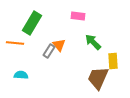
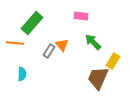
pink rectangle: moved 3 px right
green rectangle: rotated 10 degrees clockwise
orange triangle: moved 3 px right
yellow rectangle: rotated 35 degrees clockwise
cyan semicircle: moved 1 px right, 1 px up; rotated 88 degrees clockwise
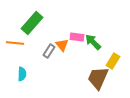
pink rectangle: moved 4 px left, 21 px down
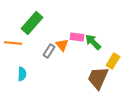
orange line: moved 2 px left
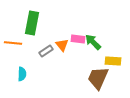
green rectangle: rotated 30 degrees counterclockwise
pink rectangle: moved 1 px right, 2 px down
gray rectangle: moved 3 px left; rotated 24 degrees clockwise
yellow rectangle: rotated 63 degrees clockwise
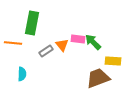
brown trapezoid: rotated 45 degrees clockwise
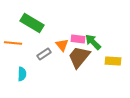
green rectangle: rotated 70 degrees counterclockwise
gray rectangle: moved 2 px left, 3 px down
brown trapezoid: moved 19 px left, 21 px up; rotated 30 degrees counterclockwise
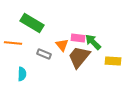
pink rectangle: moved 1 px up
gray rectangle: rotated 56 degrees clockwise
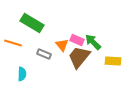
pink rectangle: moved 1 px left, 2 px down; rotated 16 degrees clockwise
orange line: rotated 12 degrees clockwise
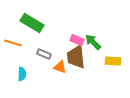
orange triangle: moved 2 px left, 22 px down; rotated 32 degrees counterclockwise
brown trapezoid: moved 3 px left; rotated 45 degrees counterclockwise
